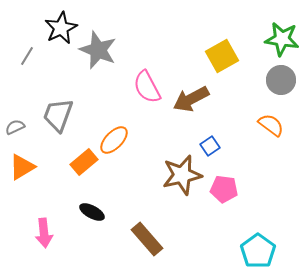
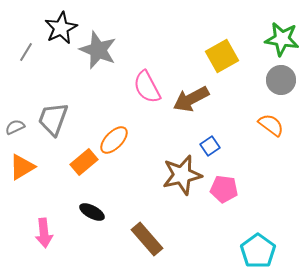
gray line: moved 1 px left, 4 px up
gray trapezoid: moved 5 px left, 4 px down
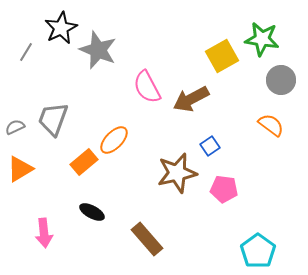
green star: moved 20 px left
orange triangle: moved 2 px left, 2 px down
brown star: moved 5 px left, 2 px up
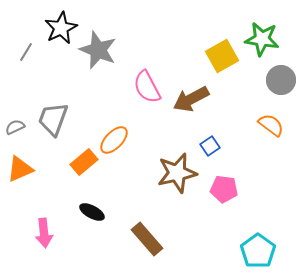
orange triangle: rotated 8 degrees clockwise
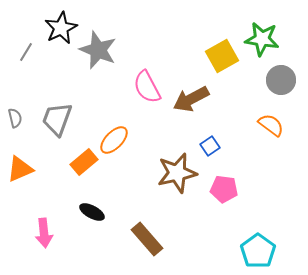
gray trapezoid: moved 4 px right
gray semicircle: moved 9 px up; rotated 102 degrees clockwise
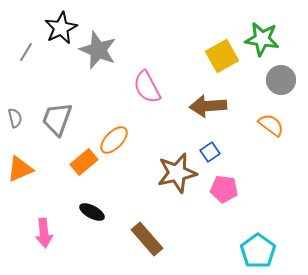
brown arrow: moved 17 px right, 7 px down; rotated 24 degrees clockwise
blue square: moved 6 px down
